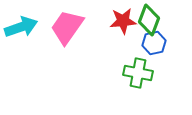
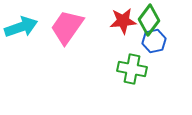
green diamond: rotated 16 degrees clockwise
blue hexagon: moved 2 px up
green cross: moved 6 px left, 4 px up
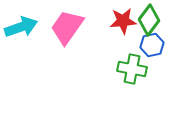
blue hexagon: moved 2 px left, 4 px down
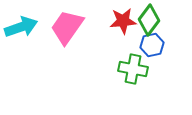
green cross: moved 1 px right
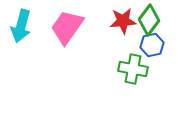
cyan arrow: moved 1 px up; rotated 124 degrees clockwise
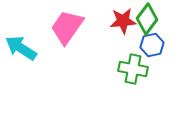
green diamond: moved 2 px left, 1 px up
cyan arrow: moved 22 px down; rotated 108 degrees clockwise
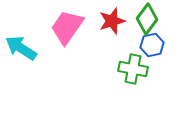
red star: moved 11 px left; rotated 12 degrees counterclockwise
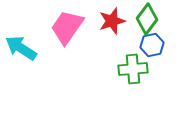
green cross: rotated 16 degrees counterclockwise
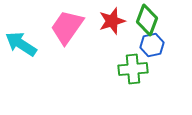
green diamond: moved 1 px down; rotated 16 degrees counterclockwise
cyan arrow: moved 4 px up
